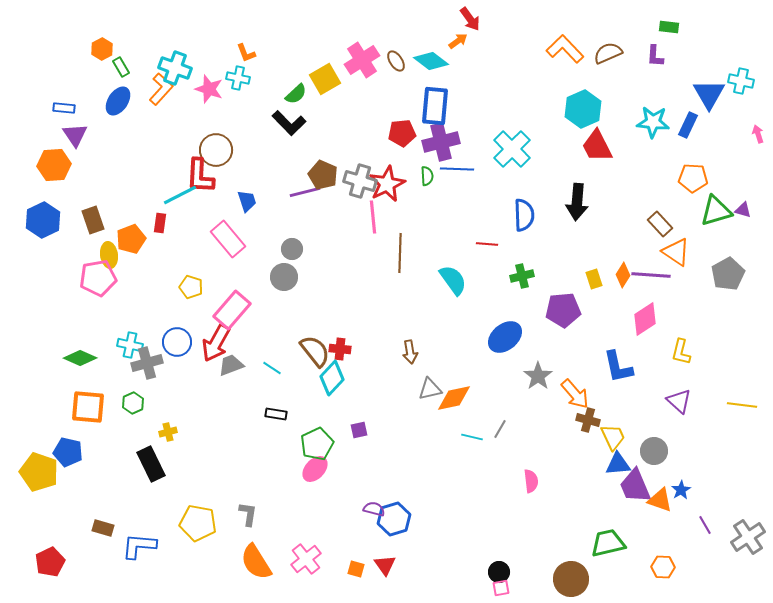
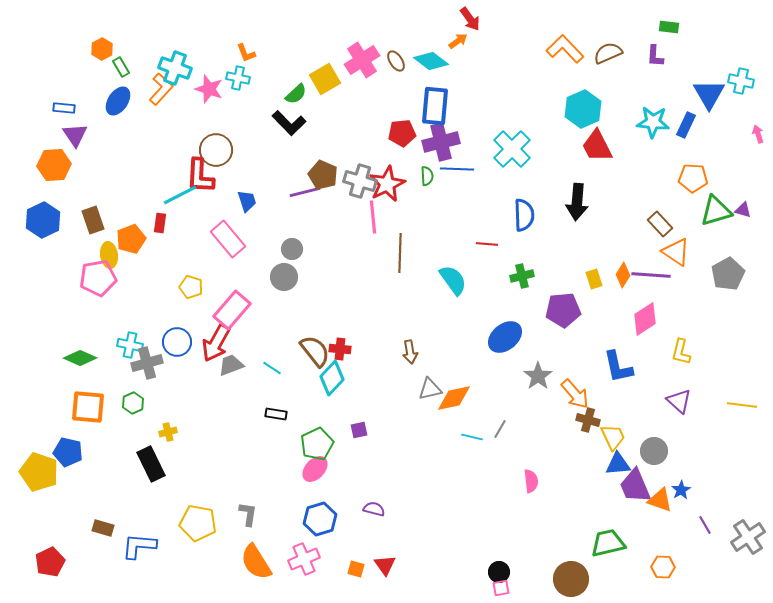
blue rectangle at (688, 125): moved 2 px left
blue hexagon at (394, 519): moved 74 px left
pink cross at (306, 559): moved 2 px left; rotated 16 degrees clockwise
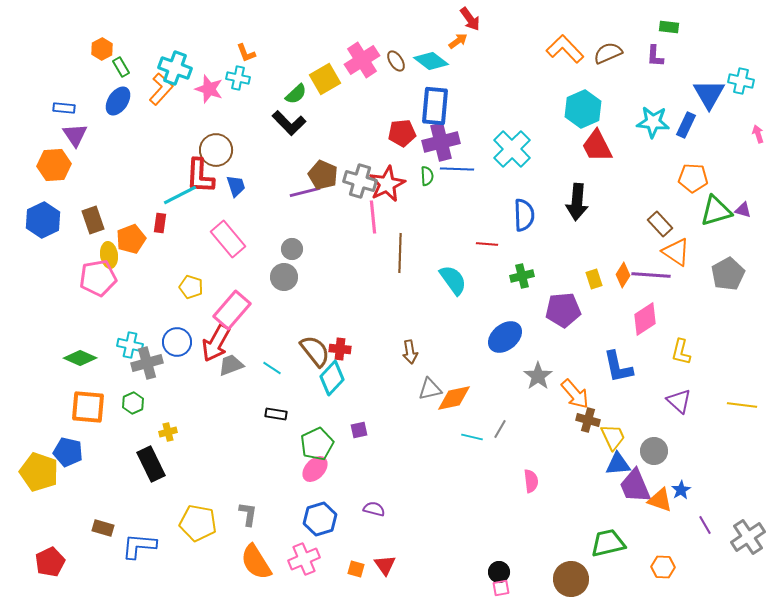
blue trapezoid at (247, 201): moved 11 px left, 15 px up
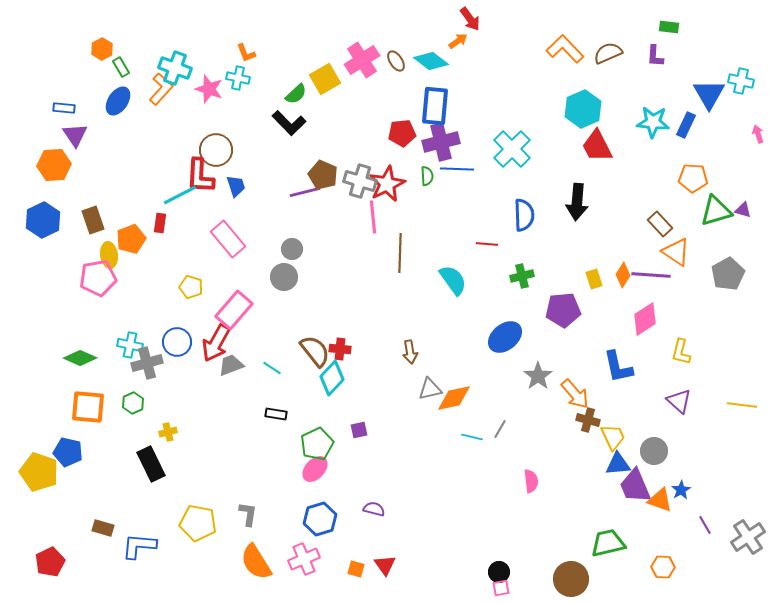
pink rectangle at (232, 310): moved 2 px right
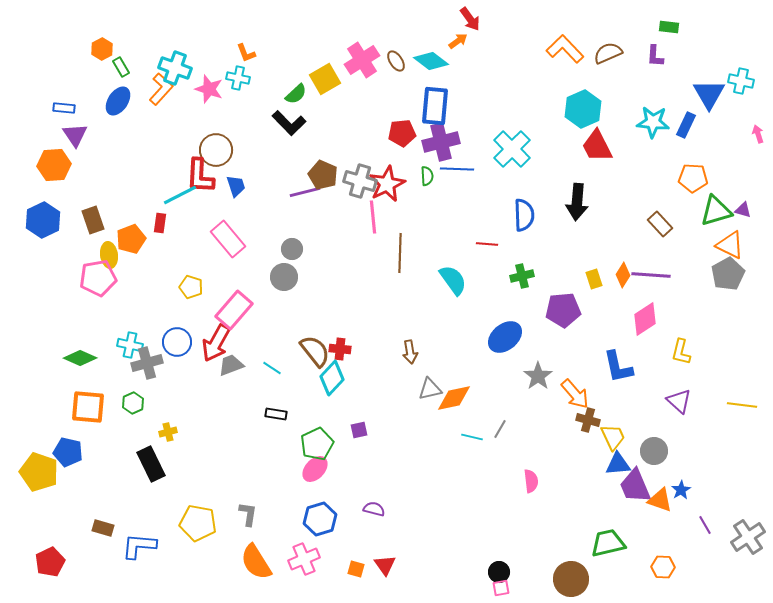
orange triangle at (676, 252): moved 54 px right, 7 px up; rotated 8 degrees counterclockwise
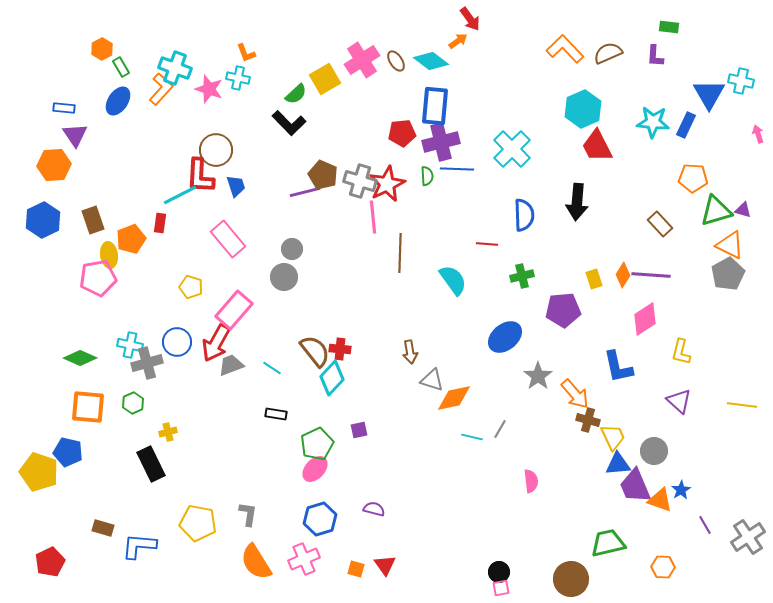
gray triangle at (430, 389): moved 2 px right, 9 px up; rotated 30 degrees clockwise
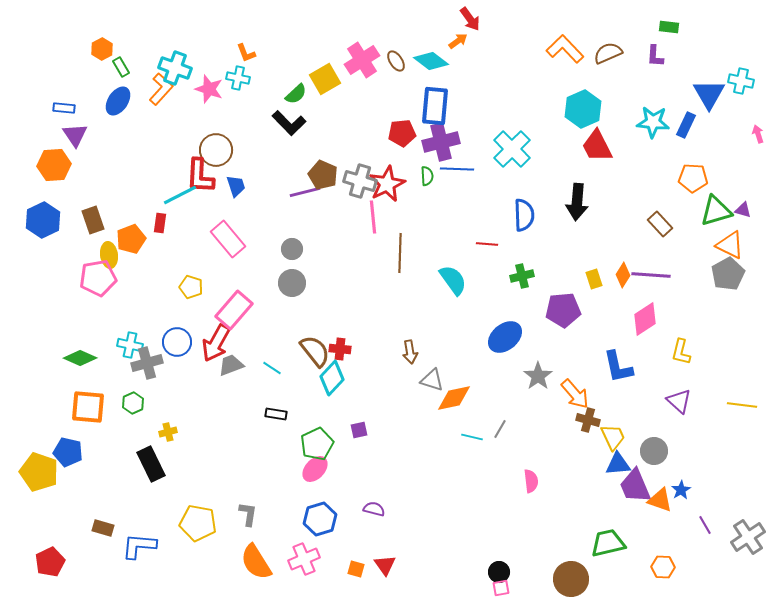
gray circle at (284, 277): moved 8 px right, 6 px down
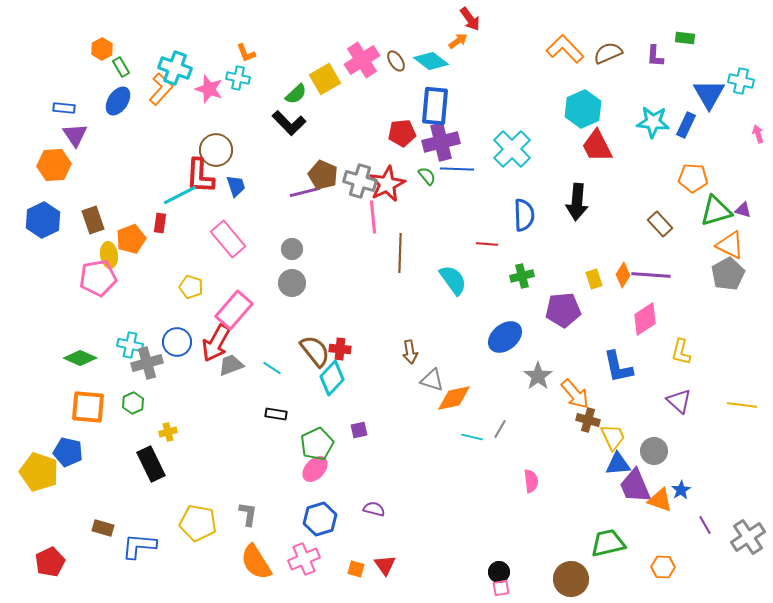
green rectangle at (669, 27): moved 16 px right, 11 px down
green semicircle at (427, 176): rotated 36 degrees counterclockwise
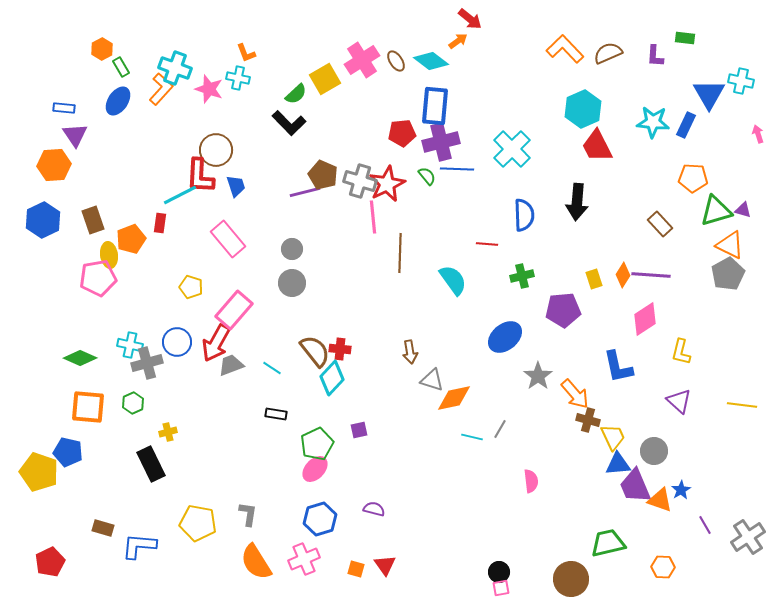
red arrow at (470, 19): rotated 15 degrees counterclockwise
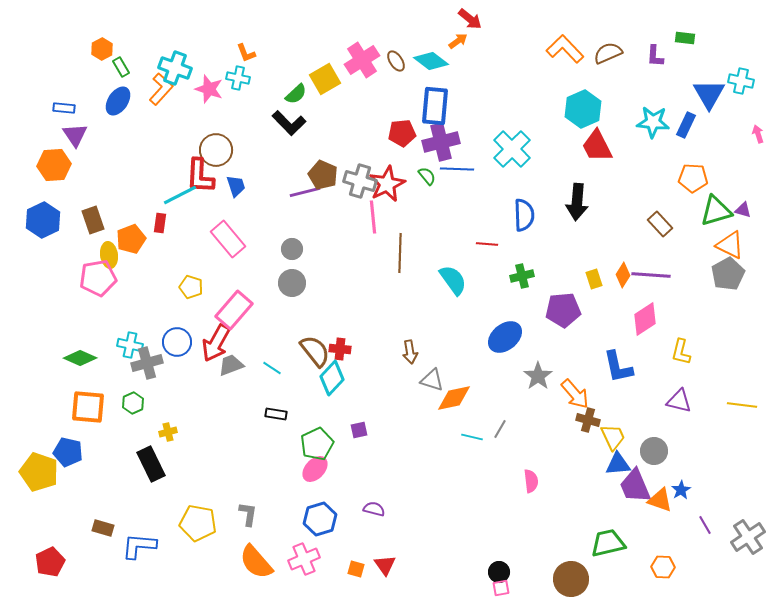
purple triangle at (679, 401): rotated 28 degrees counterclockwise
orange semicircle at (256, 562): rotated 9 degrees counterclockwise
